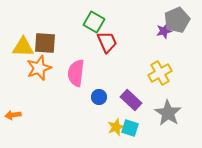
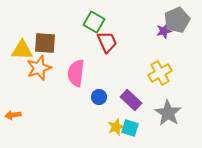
yellow triangle: moved 1 px left, 3 px down
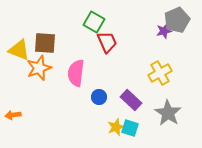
yellow triangle: moved 3 px left; rotated 20 degrees clockwise
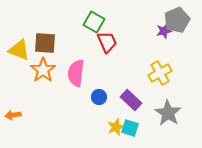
orange star: moved 4 px right, 2 px down; rotated 15 degrees counterclockwise
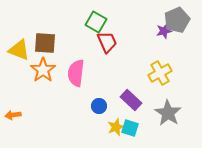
green square: moved 2 px right
blue circle: moved 9 px down
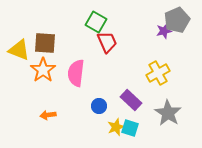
yellow cross: moved 2 px left
orange arrow: moved 35 px right
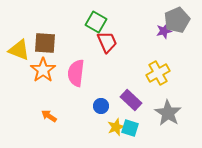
blue circle: moved 2 px right
orange arrow: moved 1 px right, 1 px down; rotated 42 degrees clockwise
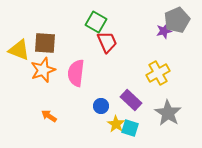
orange star: rotated 15 degrees clockwise
yellow star: moved 3 px up; rotated 18 degrees counterclockwise
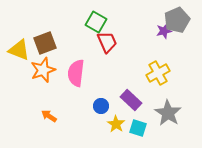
brown square: rotated 25 degrees counterclockwise
cyan square: moved 8 px right
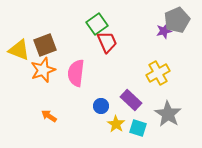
green square: moved 1 px right, 2 px down; rotated 25 degrees clockwise
brown square: moved 2 px down
gray star: moved 1 px down
